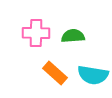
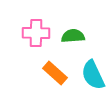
cyan semicircle: rotated 56 degrees clockwise
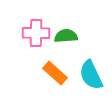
green semicircle: moved 7 px left
cyan semicircle: moved 2 px left
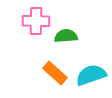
pink cross: moved 12 px up
cyan semicircle: rotated 96 degrees clockwise
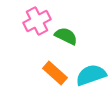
pink cross: moved 1 px right; rotated 28 degrees counterclockwise
green semicircle: rotated 30 degrees clockwise
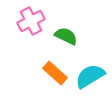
pink cross: moved 6 px left
cyan semicircle: moved 1 px left, 1 px down; rotated 12 degrees counterclockwise
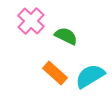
pink cross: rotated 20 degrees counterclockwise
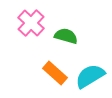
pink cross: moved 2 px down
green semicircle: rotated 10 degrees counterclockwise
